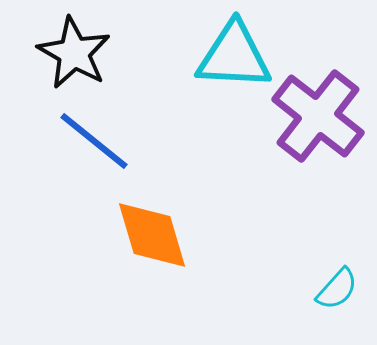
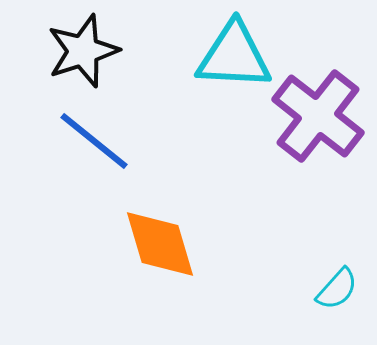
black star: moved 9 px right, 2 px up; rotated 24 degrees clockwise
orange diamond: moved 8 px right, 9 px down
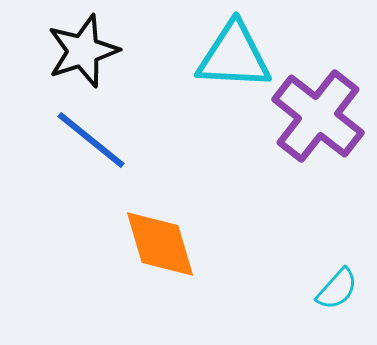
blue line: moved 3 px left, 1 px up
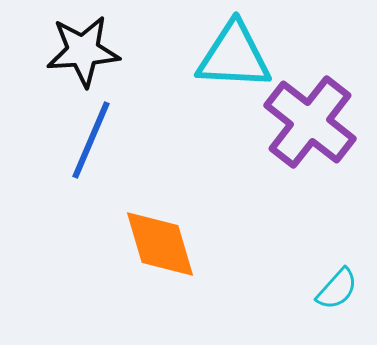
black star: rotated 14 degrees clockwise
purple cross: moved 8 px left, 6 px down
blue line: rotated 74 degrees clockwise
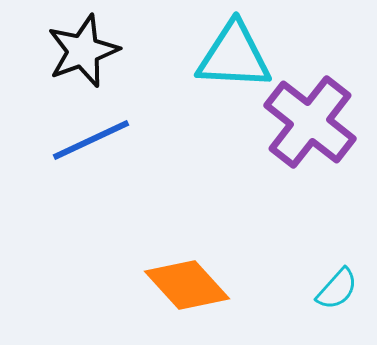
black star: rotated 16 degrees counterclockwise
blue line: rotated 42 degrees clockwise
orange diamond: moved 27 px right, 41 px down; rotated 26 degrees counterclockwise
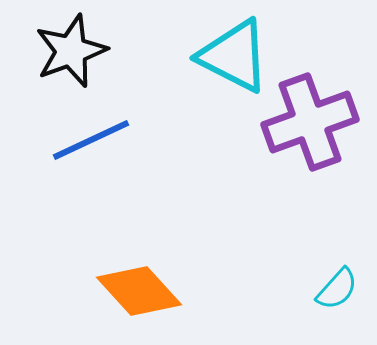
black star: moved 12 px left
cyan triangle: rotated 24 degrees clockwise
purple cross: rotated 32 degrees clockwise
orange diamond: moved 48 px left, 6 px down
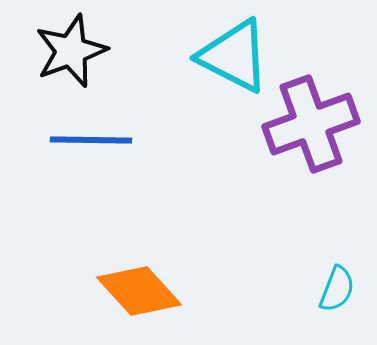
purple cross: moved 1 px right, 2 px down
blue line: rotated 26 degrees clockwise
cyan semicircle: rotated 21 degrees counterclockwise
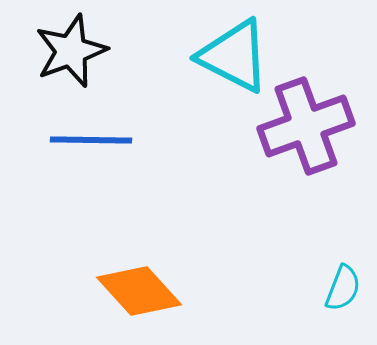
purple cross: moved 5 px left, 2 px down
cyan semicircle: moved 6 px right, 1 px up
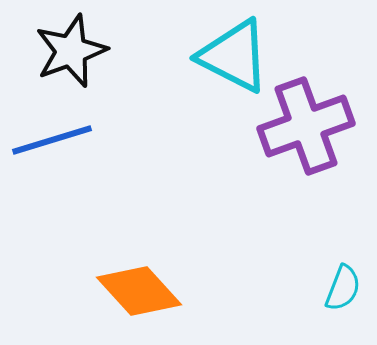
blue line: moved 39 px left; rotated 18 degrees counterclockwise
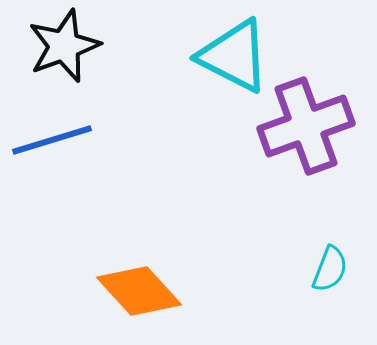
black star: moved 7 px left, 5 px up
cyan semicircle: moved 13 px left, 19 px up
